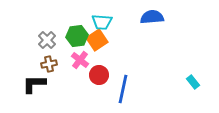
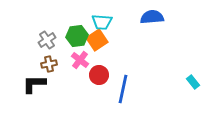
gray cross: rotated 12 degrees clockwise
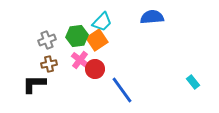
cyan trapezoid: rotated 50 degrees counterclockwise
gray cross: rotated 12 degrees clockwise
red circle: moved 4 px left, 6 px up
blue line: moved 1 px left, 1 px down; rotated 48 degrees counterclockwise
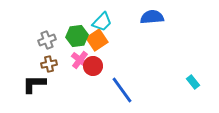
red circle: moved 2 px left, 3 px up
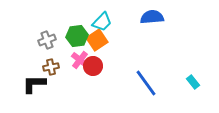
brown cross: moved 2 px right, 3 px down
blue line: moved 24 px right, 7 px up
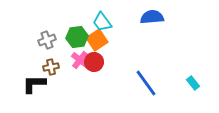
cyan trapezoid: rotated 100 degrees clockwise
green hexagon: moved 1 px down
red circle: moved 1 px right, 4 px up
cyan rectangle: moved 1 px down
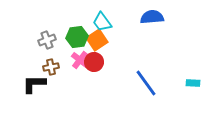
cyan rectangle: rotated 48 degrees counterclockwise
